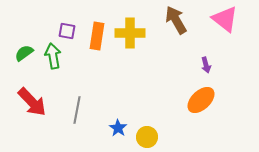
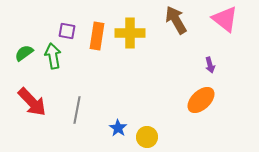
purple arrow: moved 4 px right
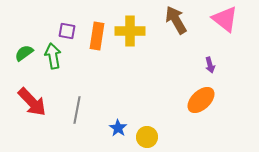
yellow cross: moved 2 px up
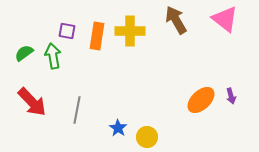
purple arrow: moved 21 px right, 31 px down
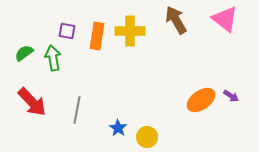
green arrow: moved 2 px down
purple arrow: rotated 42 degrees counterclockwise
orange ellipse: rotated 8 degrees clockwise
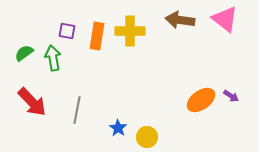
brown arrow: moved 4 px right; rotated 52 degrees counterclockwise
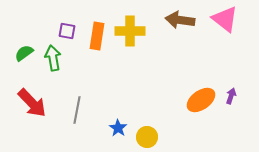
purple arrow: rotated 105 degrees counterclockwise
red arrow: moved 1 px down
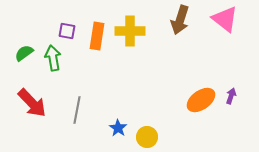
brown arrow: rotated 80 degrees counterclockwise
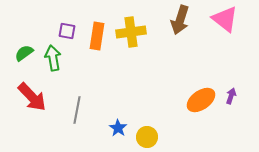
yellow cross: moved 1 px right, 1 px down; rotated 8 degrees counterclockwise
red arrow: moved 6 px up
